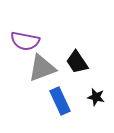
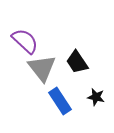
purple semicircle: rotated 148 degrees counterclockwise
gray triangle: rotated 48 degrees counterclockwise
blue rectangle: rotated 8 degrees counterclockwise
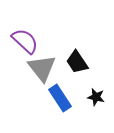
blue rectangle: moved 3 px up
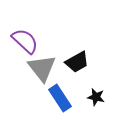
black trapezoid: rotated 85 degrees counterclockwise
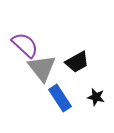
purple semicircle: moved 4 px down
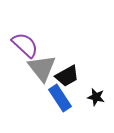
black trapezoid: moved 10 px left, 14 px down
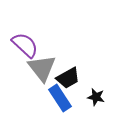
black trapezoid: moved 1 px right, 2 px down
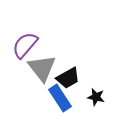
purple semicircle: rotated 92 degrees counterclockwise
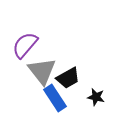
gray triangle: moved 3 px down
blue rectangle: moved 5 px left
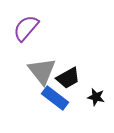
purple semicircle: moved 1 px right, 17 px up
blue rectangle: rotated 20 degrees counterclockwise
